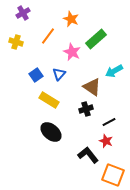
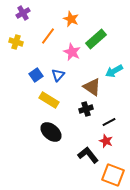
blue triangle: moved 1 px left, 1 px down
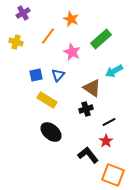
green rectangle: moved 5 px right
blue square: rotated 24 degrees clockwise
brown triangle: moved 1 px down
yellow rectangle: moved 2 px left
red star: rotated 16 degrees clockwise
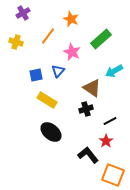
blue triangle: moved 4 px up
black line: moved 1 px right, 1 px up
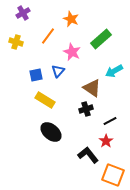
yellow rectangle: moved 2 px left
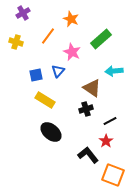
cyan arrow: rotated 24 degrees clockwise
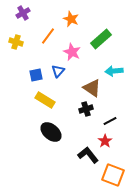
red star: moved 1 px left
